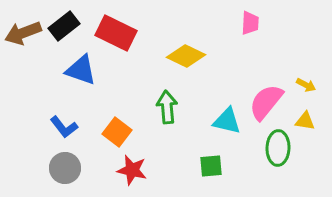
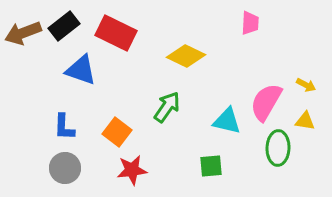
pink semicircle: rotated 9 degrees counterclockwise
green arrow: rotated 40 degrees clockwise
blue L-shape: rotated 40 degrees clockwise
red star: rotated 20 degrees counterclockwise
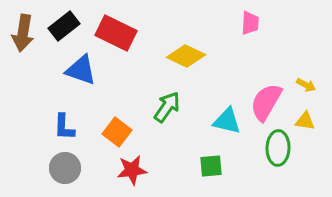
brown arrow: rotated 60 degrees counterclockwise
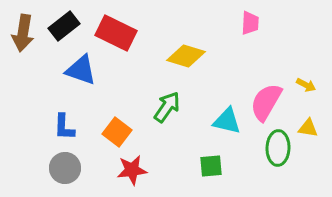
yellow diamond: rotated 9 degrees counterclockwise
yellow triangle: moved 3 px right, 7 px down
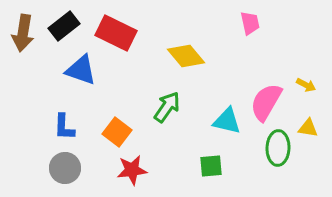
pink trapezoid: rotated 15 degrees counterclockwise
yellow diamond: rotated 33 degrees clockwise
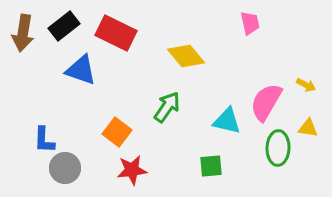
blue L-shape: moved 20 px left, 13 px down
